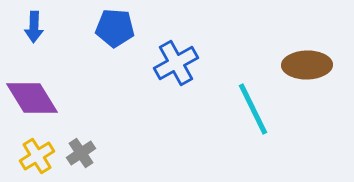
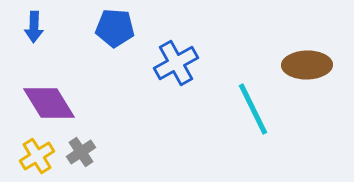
purple diamond: moved 17 px right, 5 px down
gray cross: moved 1 px up
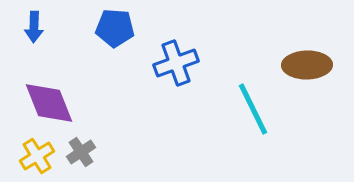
blue cross: rotated 9 degrees clockwise
purple diamond: rotated 10 degrees clockwise
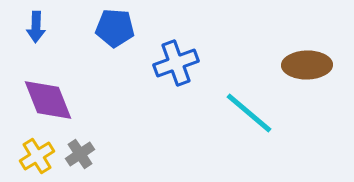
blue arrow: moved 2 px right
purple diamond: moved 1 px left, 3 px up
cyan line: moved 4 px left, 4 px down; rotated 24 degrees counterclockwise
gray cross: moved 1 px left, 2 px down
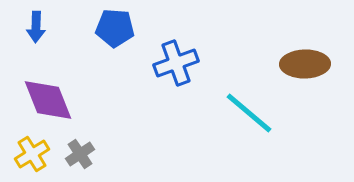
brown ellipse: moved 2 px left, 1 px up
yellow cross: moved 5 px left, 2 px up
